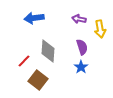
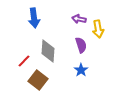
blue arrow: rotated 90 degrees counterclockwise
yellow arrow: moved 2 px left
purple semicircle: moved 1 px left, 2 px up
blue star: moved 3 px down
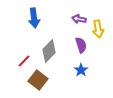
gray diamond: moved 1 px right; rotated 40 degrees clockwise
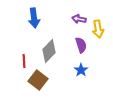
red line: rotated 48 degrees counterclockwise
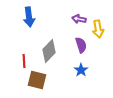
blue arrow: moved 5 px left, 1 px up
brown square: moved 1 px left; rotated 24 degrees counterclockwise
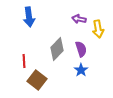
purple semicircle: moved 4 px down
gray diamond: moved 8 px right, 2 px up
brown square: rotated 24 degrees clockwise
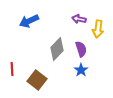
blue arrow: moved 4 px down; rotated 72 degrees clockwise
yellow arrow: rotated 18 degrees clockwise
red line: moved 12 px left, 8 px down
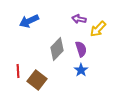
yellow arrow: rotated 36 degrees clockwise
red line: moved 6 px right, 2 px down
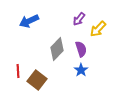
purple arrow: rotated 64 degrees counterclockwise
